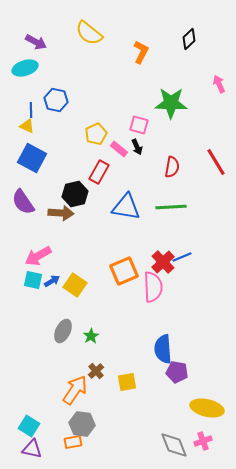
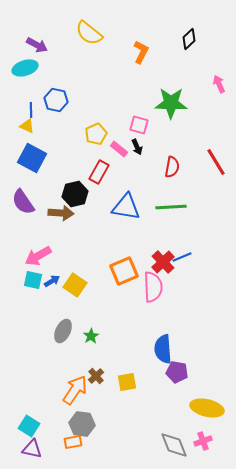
purple arrow at (36, 42): moved 1 px right, 3 px down
brown cross at (96, 371): moved 5 px down
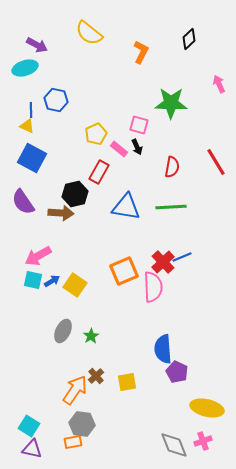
purple pentagon at (177, 372): rotated 15 degrees clockwise
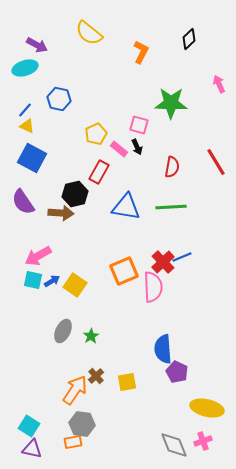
blue hexagon at (56, 100): moved 3 px right, 1 px up
blue line at (31, 110): moved 6 px left; rotated 42 degrees clockwise
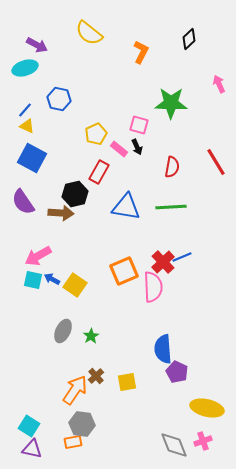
blue arrow at (52, 281): moved 2 px up; rotated 119 degrees counterclockwise
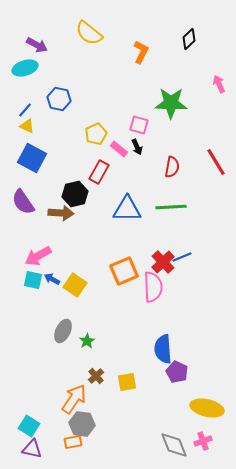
blue triangle at (126, 207): moved 1 px right, 2 px down; rotated 8 degrees counterclockwise
green star at (91, 336): moved 4 px left, 5 px down
orange arrow at (75, 390): moved 1 px left, 9 px down
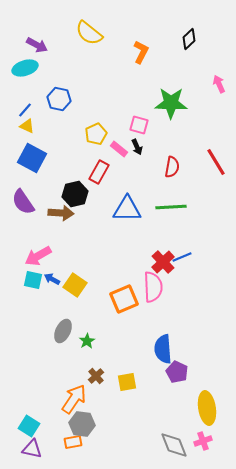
orange square at (124, 271): moved 28 px down
yellow ellipse at (207, 408): rotated 68 degrees clockwise
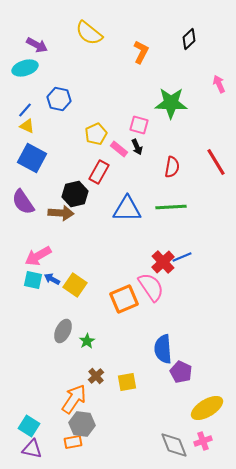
pink semicircle at (153, 287): moved 2 px left; rotated 32 degrees counterclockwise
purple pentagon at (177, 372): moved 4 px right
yellow ellipse at (207, 408): rotated 68 degrees clockwise
